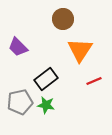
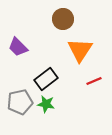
green star: moved 1 px up
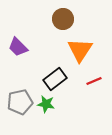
black rectangle: moved 9 px right
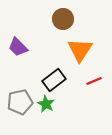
black rectangle: moved 1 px left, 1 px down
green star: rotated 18 degrees clockwise
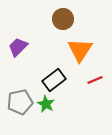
purple trapezoid: rotated 90 degrees clockwise
red line: moved 1 px right, 1 px up
